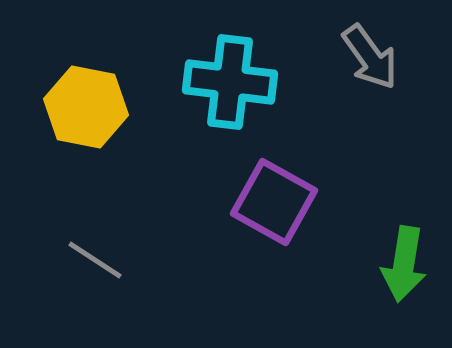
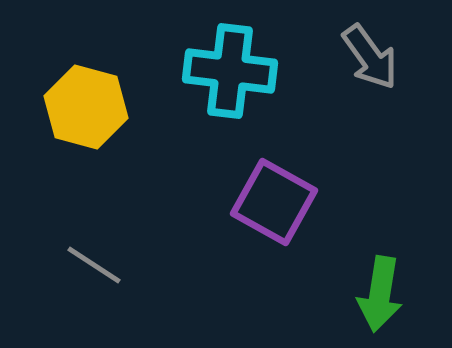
cyan cross: moved 11 px up
yellow hexagon: rotated 4 degrees clockwise
gray line: moved 1 px left, 5 px down
green arrow: moved 24 px left, 30 px down
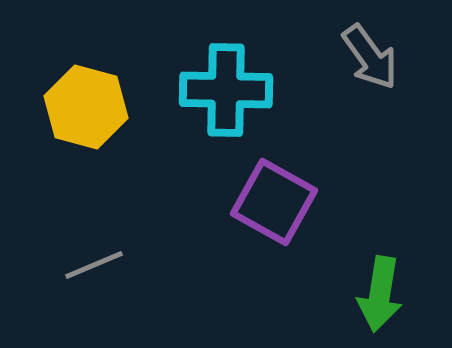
cyan cross: moved 4 px left, 19 px down; rotated 6 degrees counterclockwise
gray line: rotated 56 degrees counterclockwise
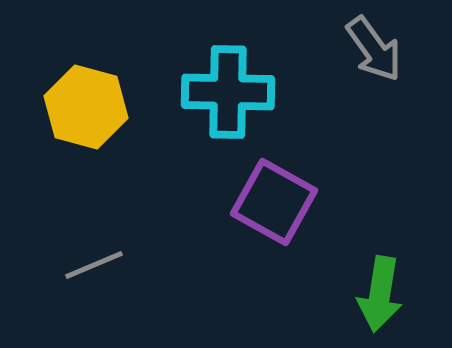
gray arrow: moved 4 px right, 8 px up
cyan cross: moved 2 px right, 2 px down
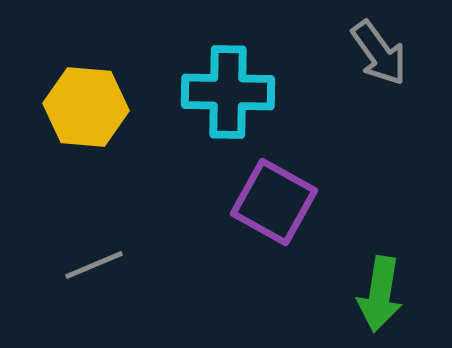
gray arrow: moved 5 px right, 4 px down
yellow hexagon: rotated 10 degrees counterclockwise
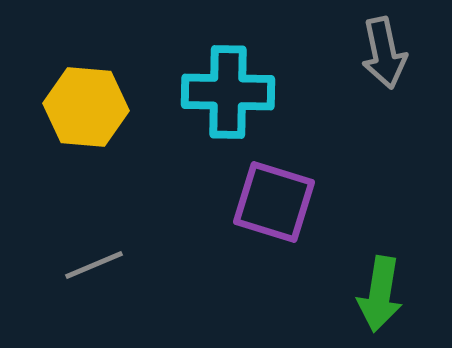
gray arrow: moved 5 px right; rotated 24 degrees clockwise
purple square: rotated 12 degrees counterclockwise
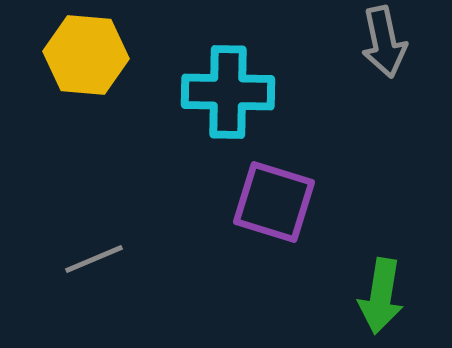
gray arrow: moved 11 px up
yellow hexagon: moved 52 px up
gray line: moved 6 px up
green arrow: moved 1 px right, 2 px down
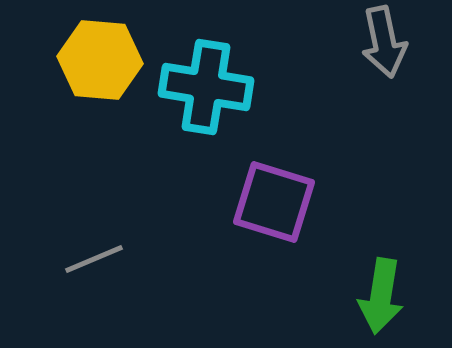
yellow hexagon: moved 14 px right, 5 px down
cyan cross: moved 22 px left, 5 px up; rotated 8 degrees clockwise
